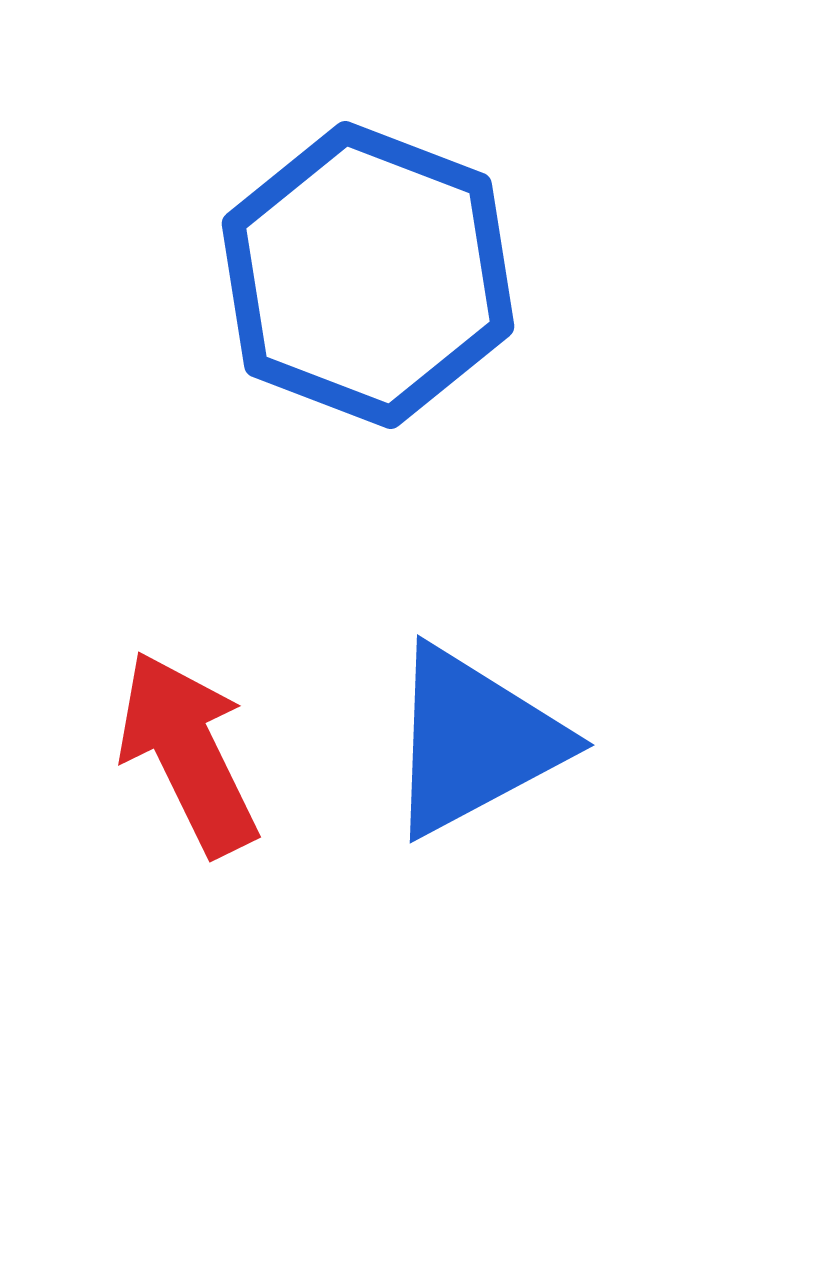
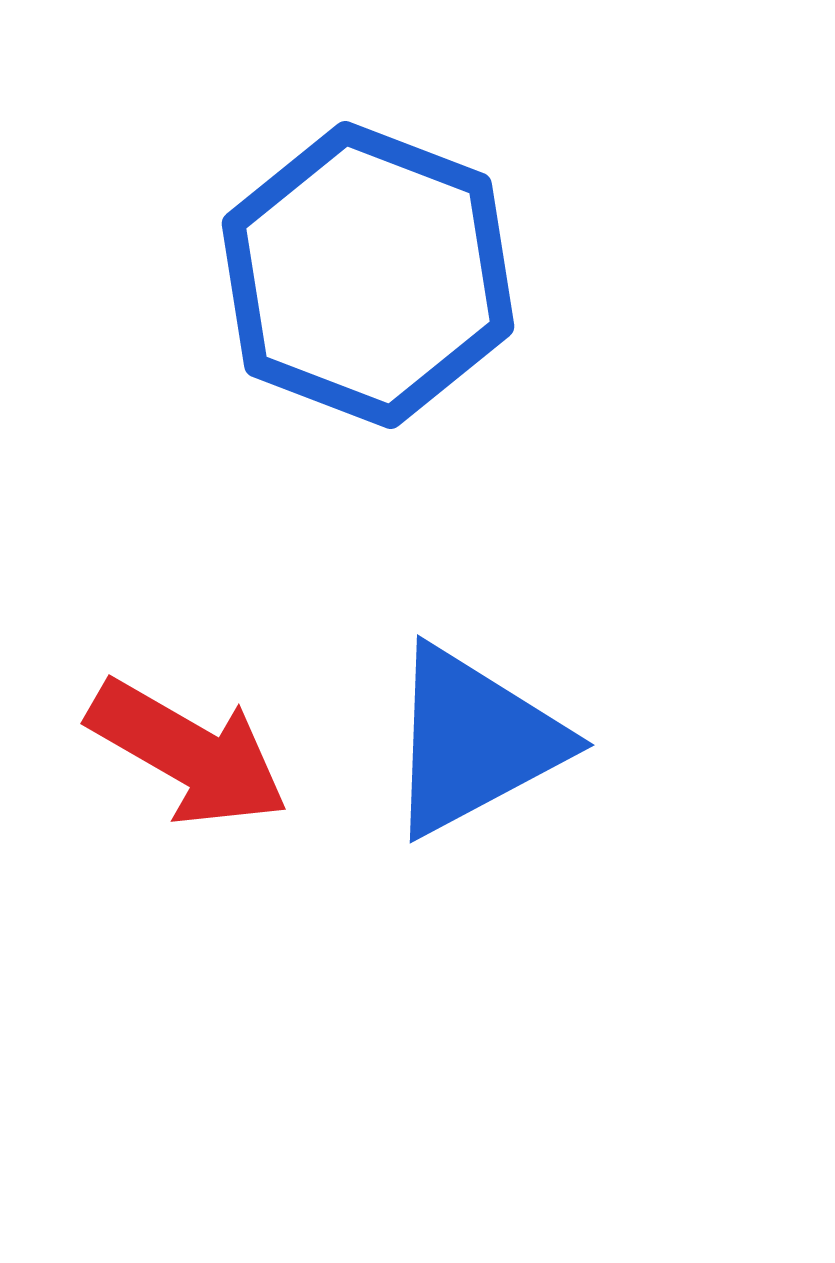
red arrow: rotated 146 degrees clockwise
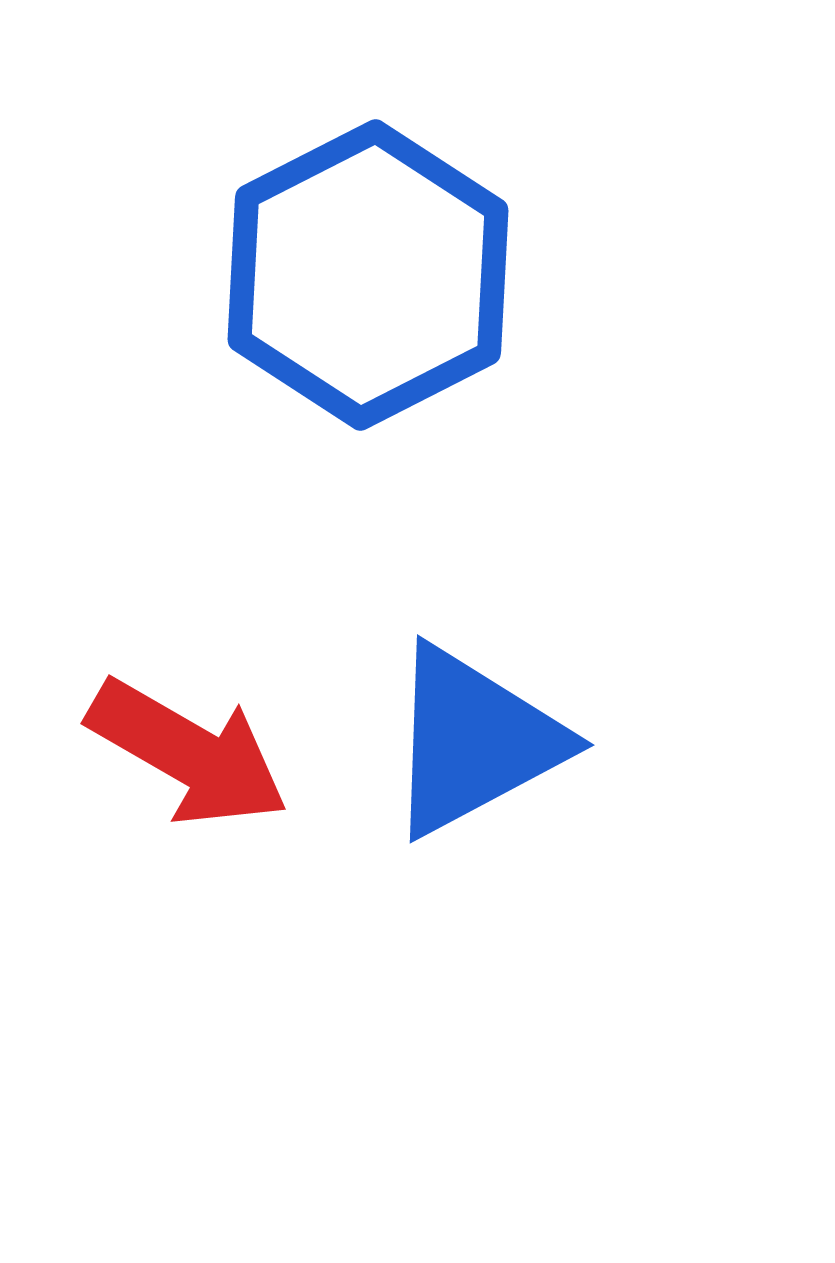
blue hexagon: rotated 12 degrees clockwise
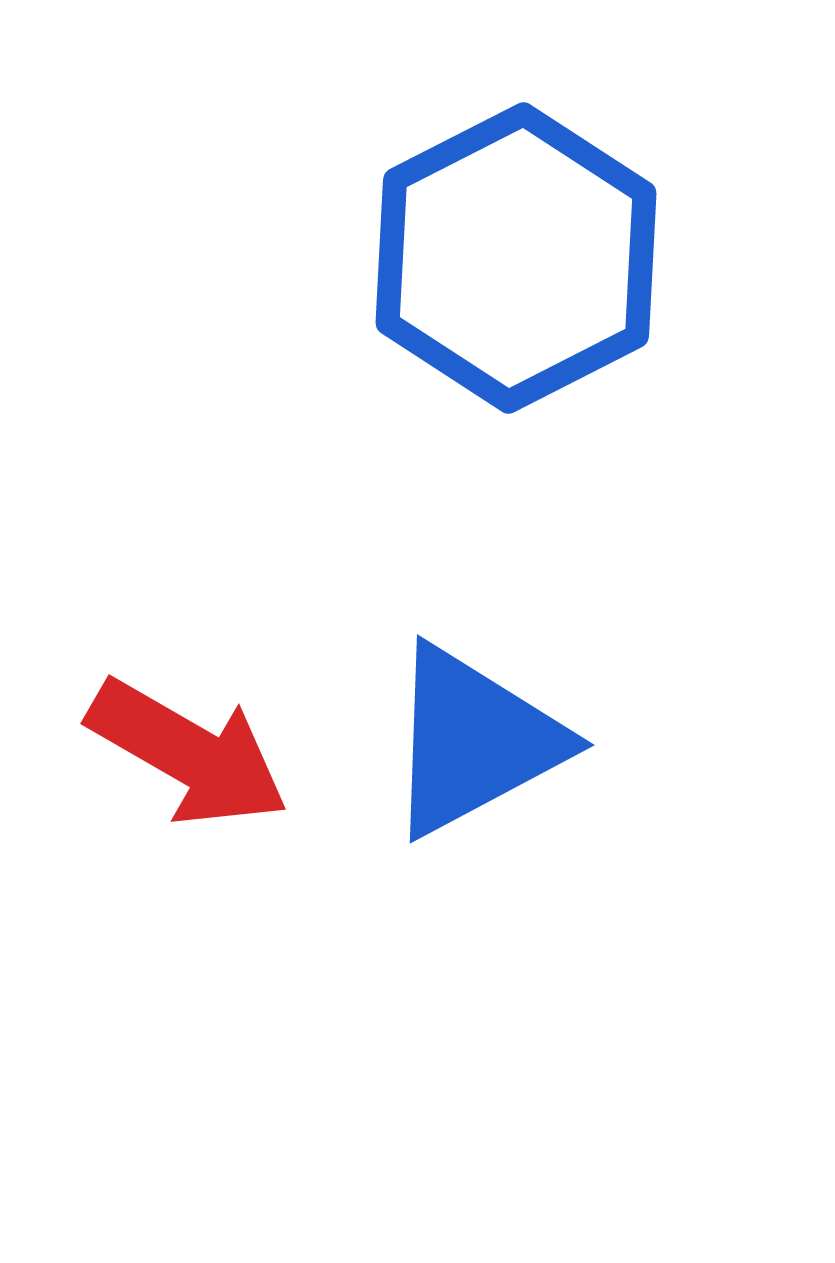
blue hexagon: moved 148 px right, 17 px up
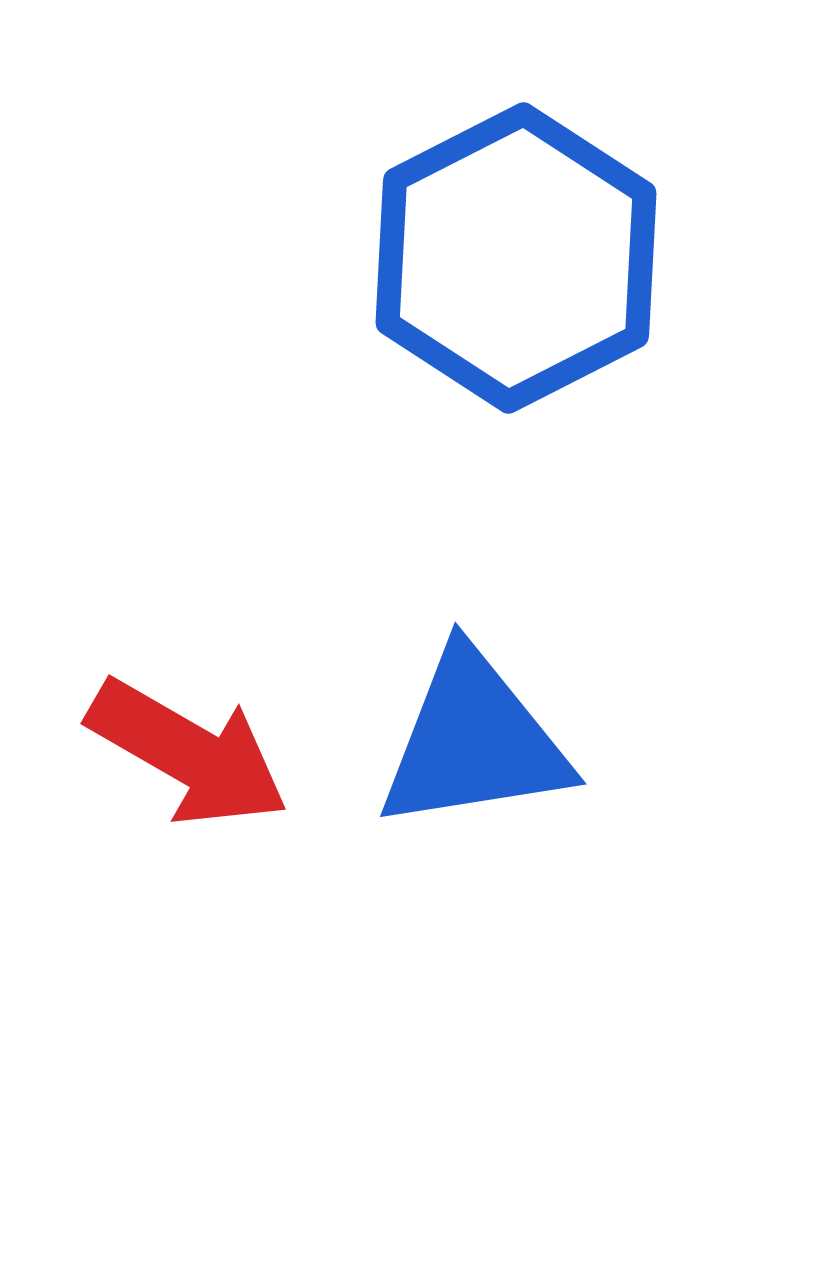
blue triangle: rotated 19 degrees clockwise
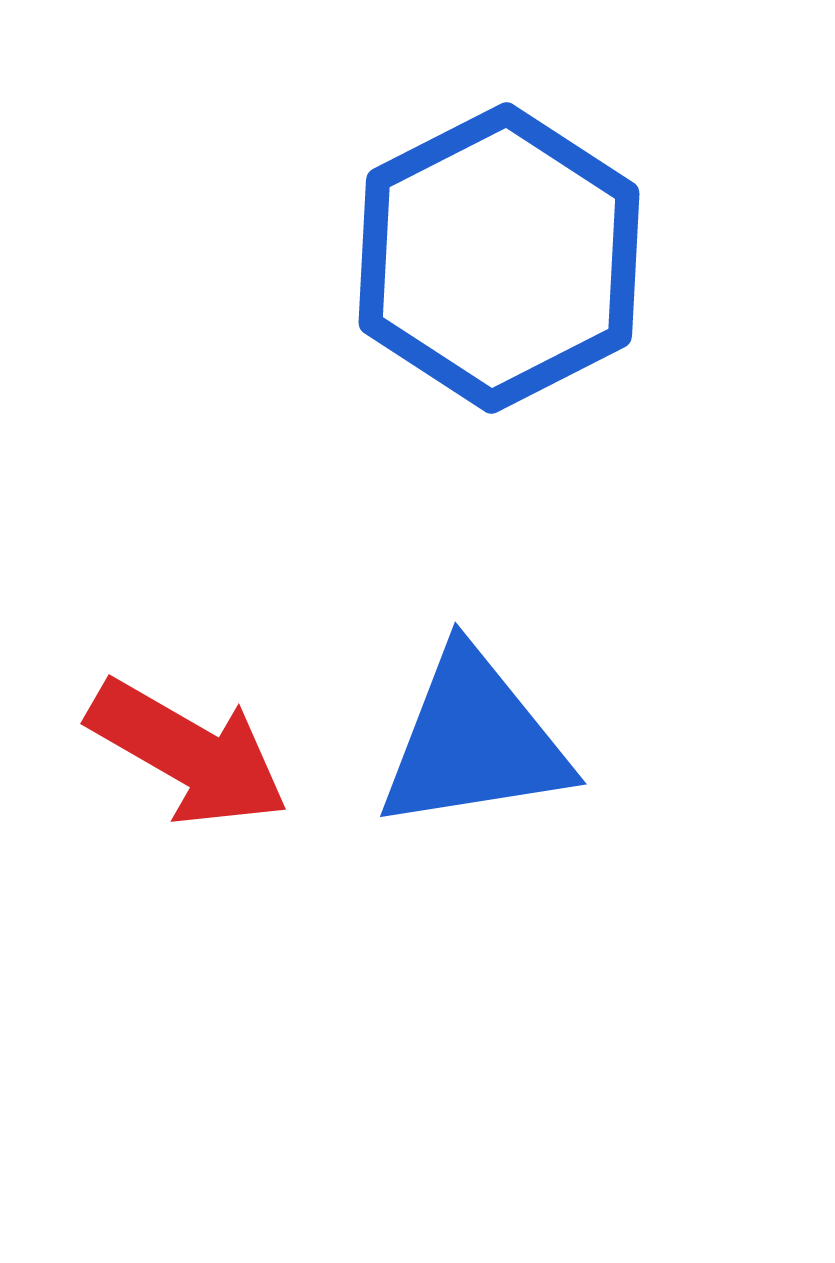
blue hexagon: moved 17 px left
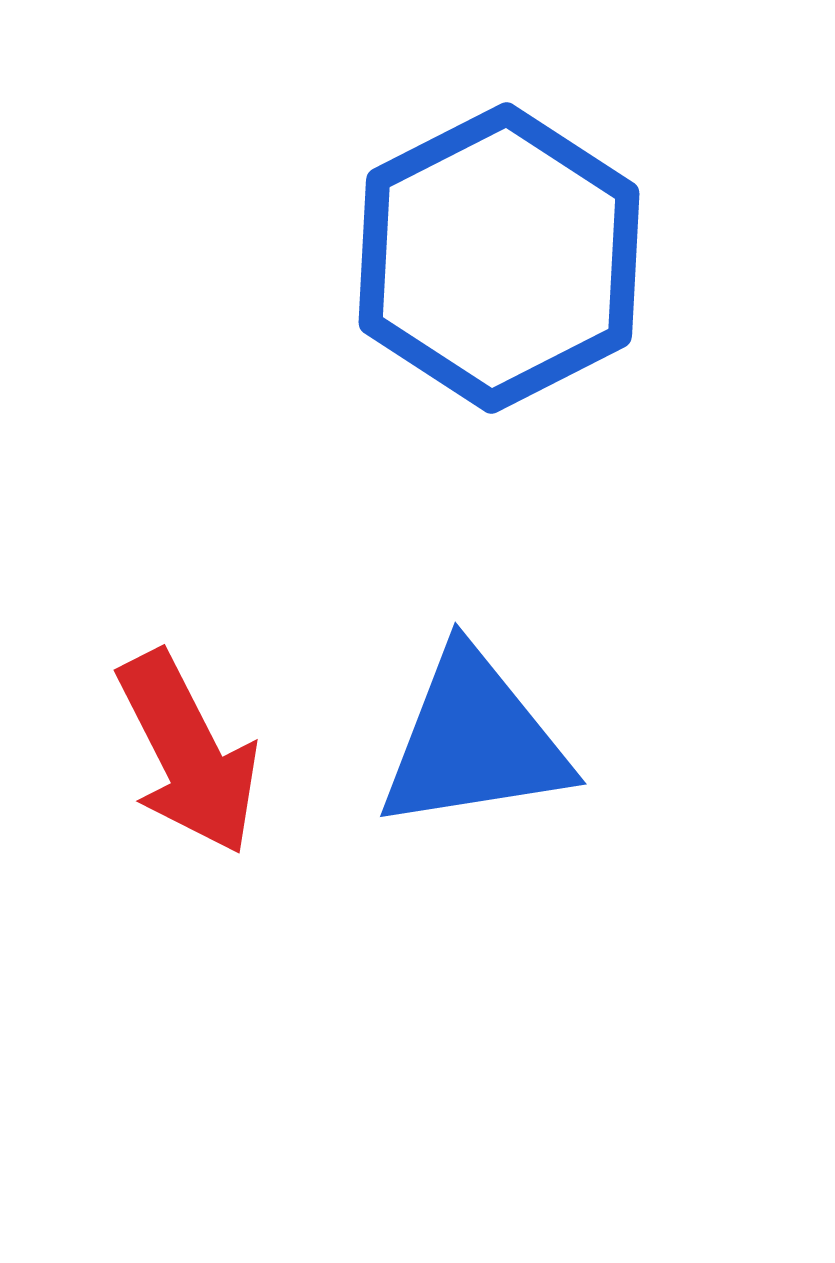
red arrow: rotated 33 degrees clockwise
